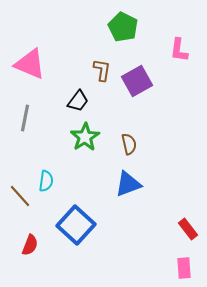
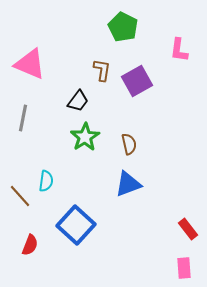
gray line: moved 2 px left
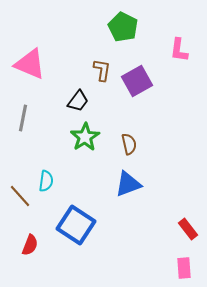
blue square: rotated 9 degrees counterclockwise
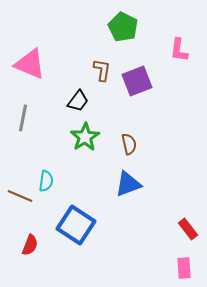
purple square: rotated 8 degrees clockwise
brown line: rotated 25 degrees counterclockwise
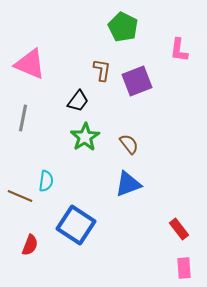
brown semicircle: rotated 25 degrees counterclockwise
red rectangle: moved 9 px left
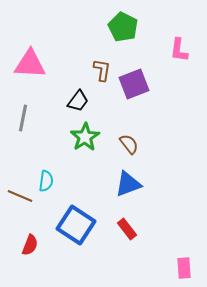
pink triangle: rotated 20 degrees counterclockwise
purple square: moved 3 px left, 3 px down
red rectangle: moved 52 px left
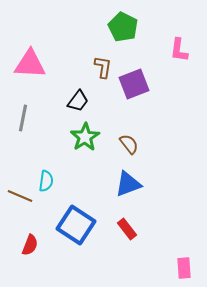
brown L-shape: moved 1 px right, 3 px up
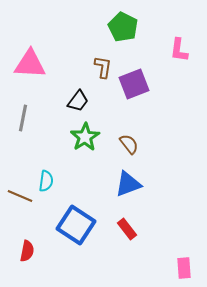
red semicircle: moved 3 px left, 6 px down; rotated 10 degrees counterclockwise
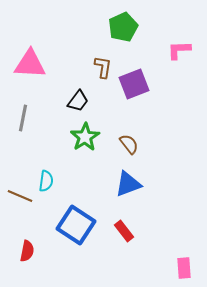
green pentagon: rotated 20 degrees clockwise
pink L-shape: rotated 80 degrees clockwise
red rectangle: moved 3 px left, 2 px down
